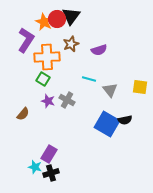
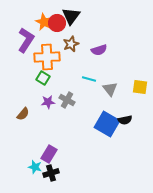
red circle: moved 4 px down
green square: moved 1 px up
gray triangle: moved 1 px up
purple star: moved 1 px down; rotated 24 degrees counterclockwise
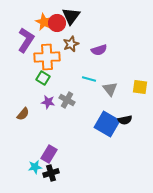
purple star: rotated 16 degrees clockwise
cyan star: rotated 24 degrees counterclockwise
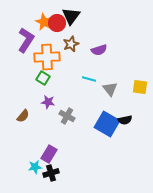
gray cross: moved 16 px down
brown semicircle: moved 2 px down
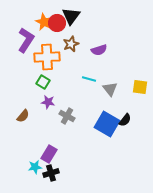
green square: moved 4 px down
black semicircle: rotated 40 degrees counterclockwise
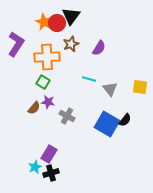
purple L-shape: moved 10 px left, 4 px down
purple semicircle: moved 2 px up; rotated 42 degrees counterclockwise
brown semicircle: moved 11 px right, 8 px up
cyan star: rotated 16 degrees counterclockwise
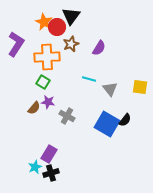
red circle: moved 4 px down
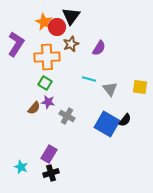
green square: moved 2 px right, 1 px down
cyan star: moved 14 px left; rotated 24 degrees counterclockwise
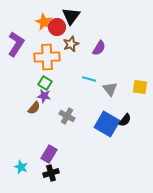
purple star: moved 4 px left, 6 px up
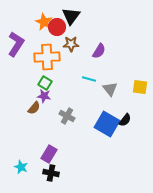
brown star: rotated 21 degrees clockwise
purple semicircle: moved 3 px down
black cross: rotated 28 degrees clockwise
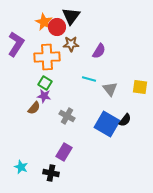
purple rectangle: moved 15 px right, 2 px up
